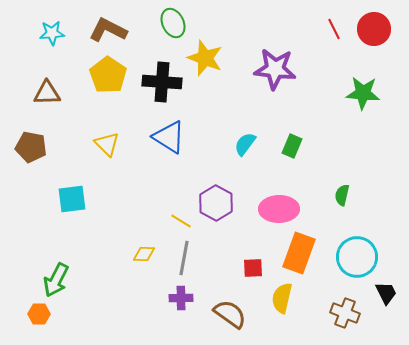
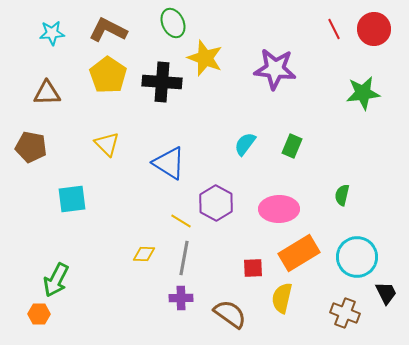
green star: rotated 12 degrees counterclockwise
blue triangle: moved 26 px down
orange rectangle: rotated 39 degrees clockwise
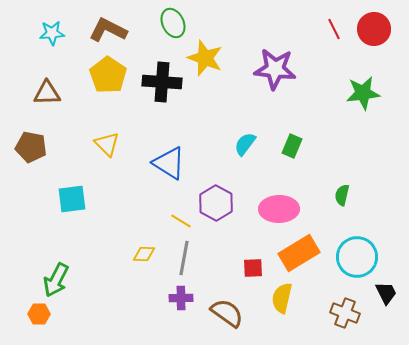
brown semicircle: moved 3 px left, 1 px up
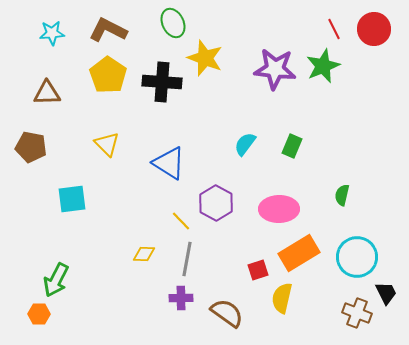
green star: moved 40 px left, 27 px up; rotated 16 degrees counterclockwise
yellow line: rotated 15 degrees clockwise
gray line: moved 3 px right, 1 px down
red square: moved 5 px right, 2 px down; rotated 15 degrees counterclockwise
brown cross: moved 12 px right
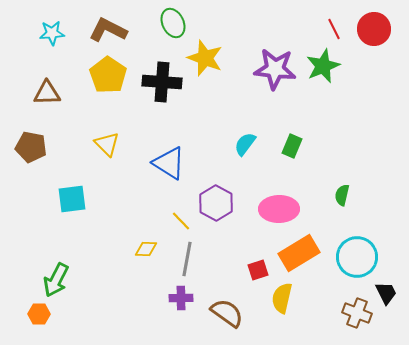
yellow diamond: moved 2 px right, 5 px up
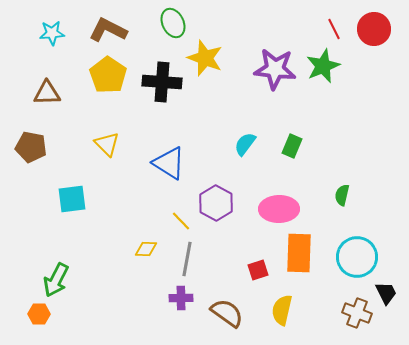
orange rectangle: rotated 57 degrees counterclockwise
yellow semicircle: moved 12 px down
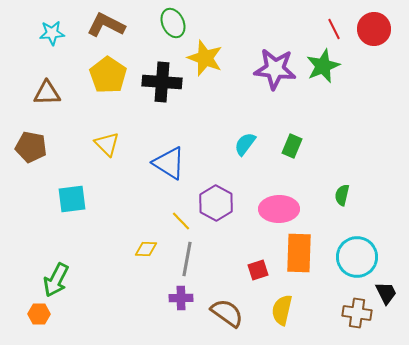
brown L-shape: moved 2 px left, 5 px up
brown cross: rotated 12 degrees counterclockwise
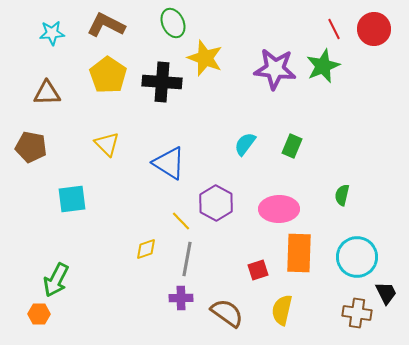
yellow diamond: rotated 20 degrees counterclockwise
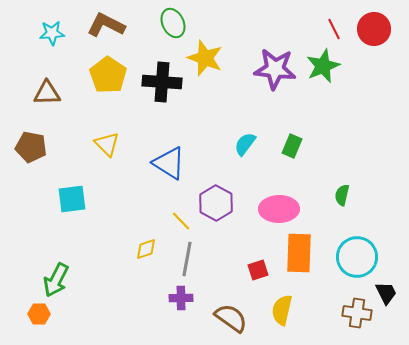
brown semicircle: moved 4 px right, 5 px down
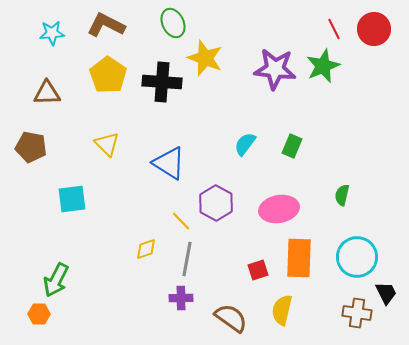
pink ellipse: rotated 9 degrees counterclockwise
orange rectangle: moved 5 px down
